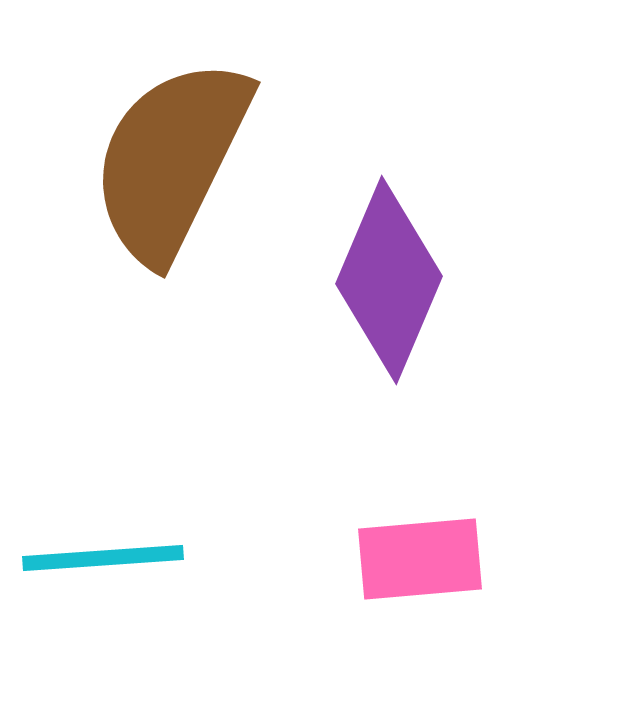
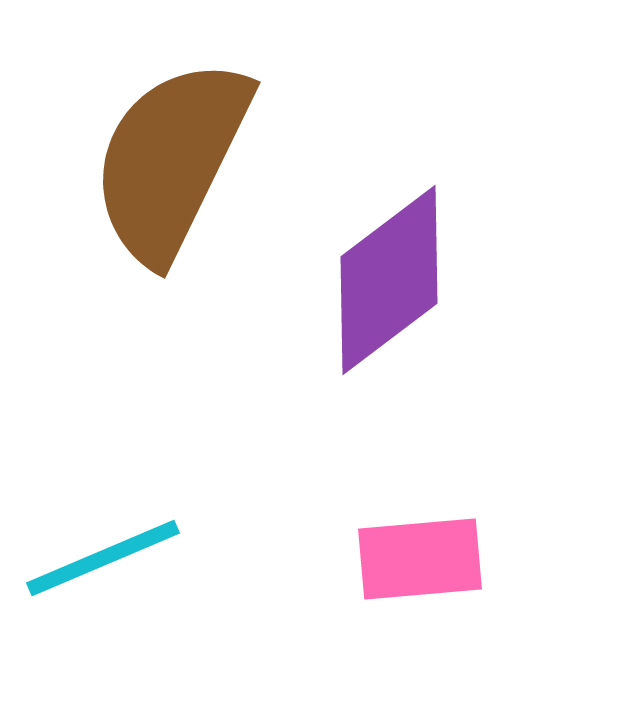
purple diamond: rotated 30 degrees clockwise
cyan line: rotated 19 degrees counterclockwise
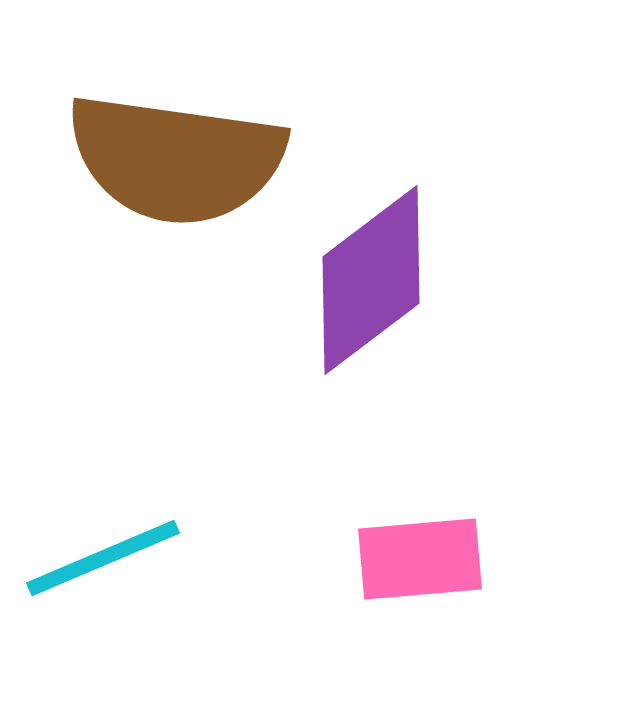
brown semicircle: moved 5 px right, 1 px up; rotated 108 degrees counterclockwise
purple diamond: moved 18 px left
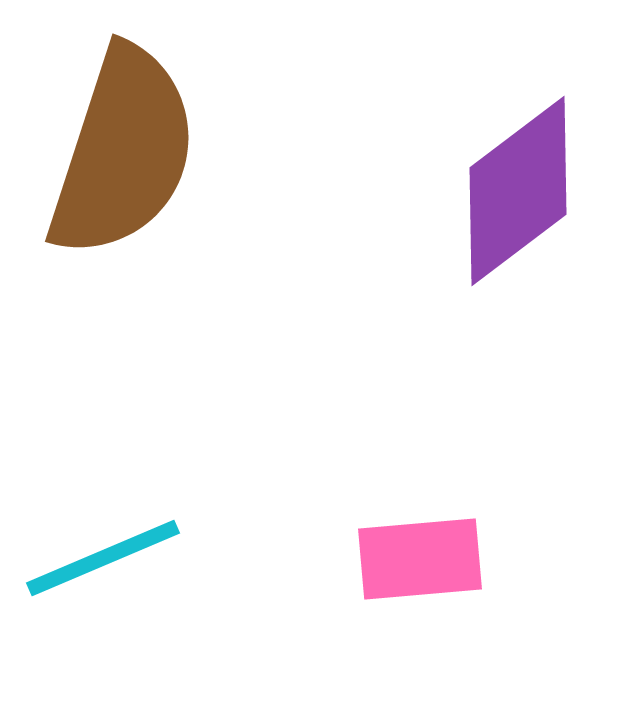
brown semicircle: moved 53 px left, 7 px up; rotated 80 degrees counterclockwise
purple diamond: moved 147 px right, 89 px up
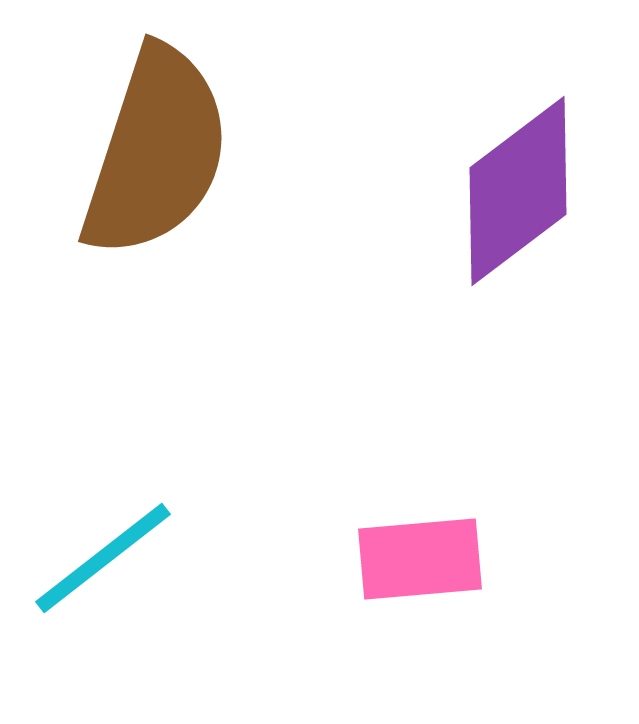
brown semicircle: moved 33 px right
cyan line: rotated 15 degrees counterclockwise
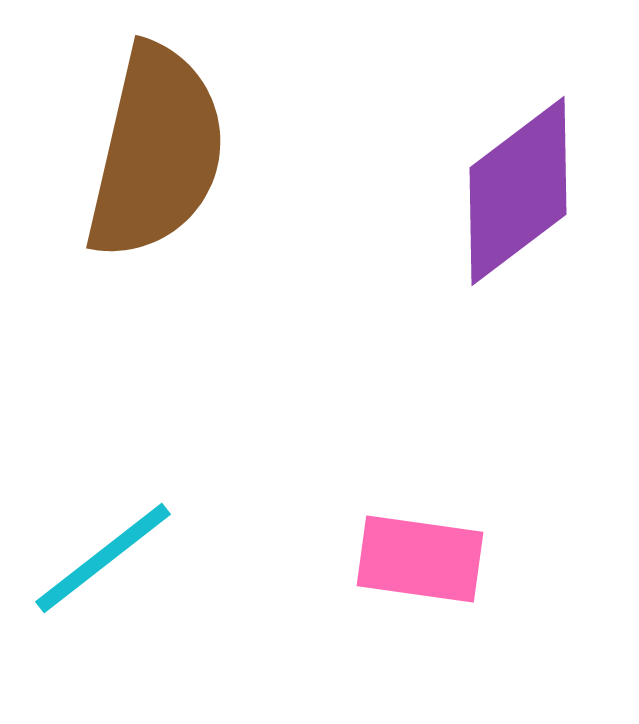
brown semicircle: rotated 5 degrees counterclockwise
pink rectangle: rotated 13 degrees clockwise
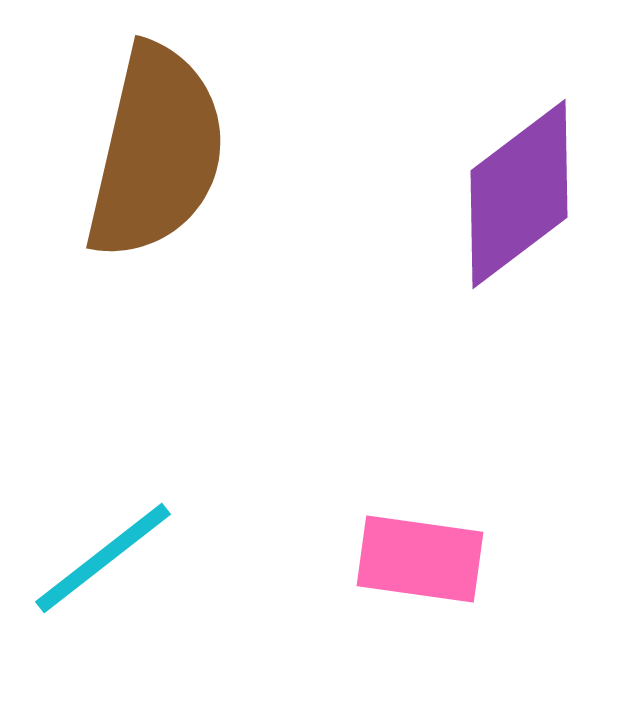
purple diamond: moved 1 px right, 3 px down
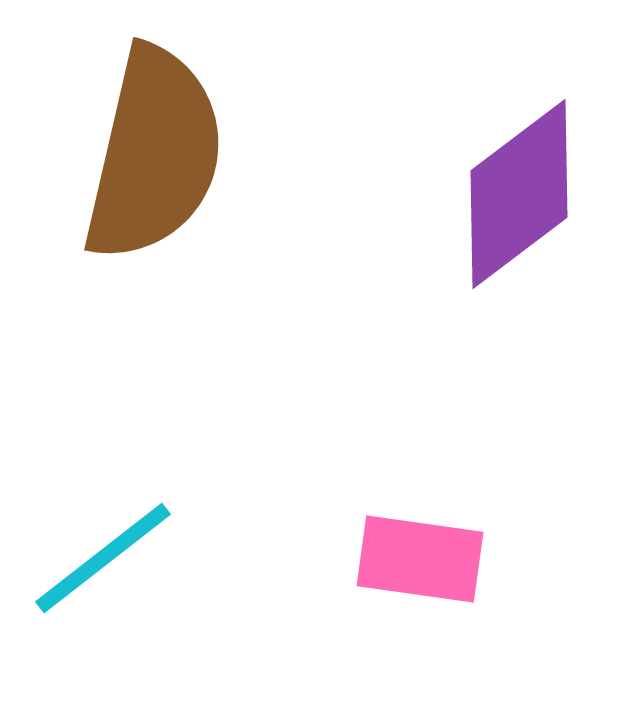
brown semicircle: moved 2 px left, 2 px down
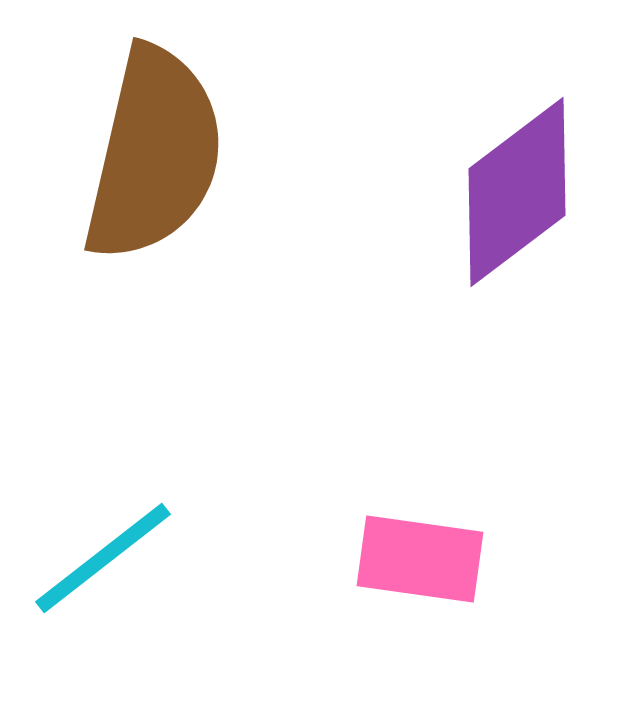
purple diamond: moved 2 px left, 2 px up
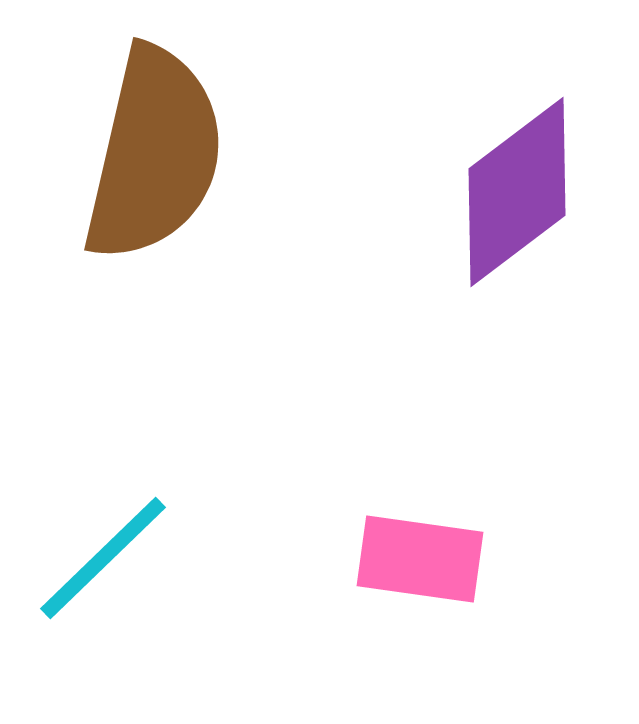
cyan line: rotated 6 degrees counterclockwise
